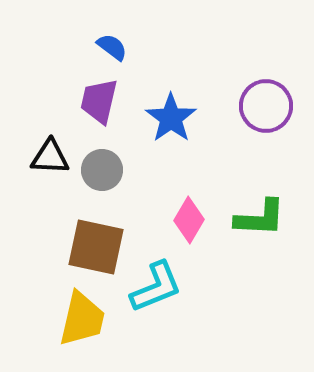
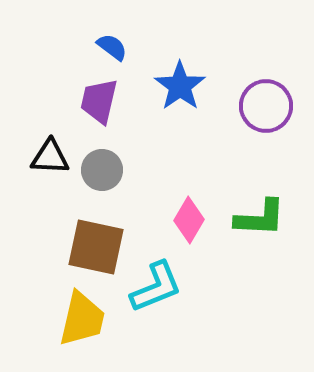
blue star: moved 9 px right, 32 px up
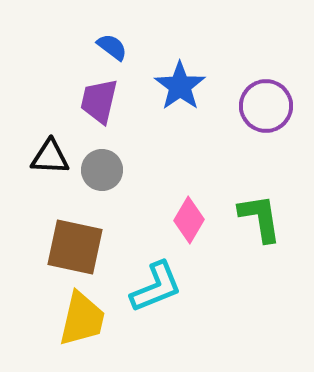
green L-shape: rotated 102 degrees counterclockwise
brown square: moved 21 px left
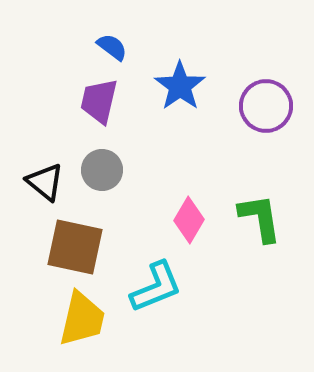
black triangle: moved 5 px left, 25 px down; rotated 36 degrees clockwise
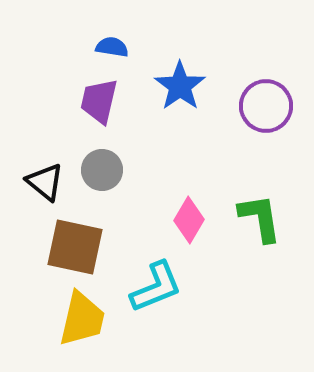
blue semicircle: rotated 28 degrees counterclockwise
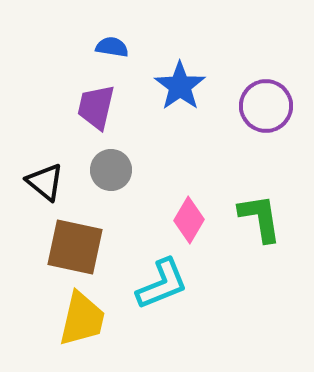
purple trapezoid: moved 3 px left, 6 px down
gray circle: moved 9 px right
cyan L-shape: moved 6 px right, 3 px up
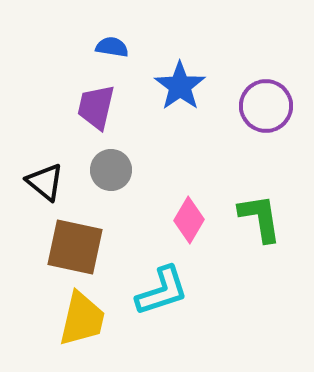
cyan L-shape: moved 7 px down; rotated 4 degrees clockwise
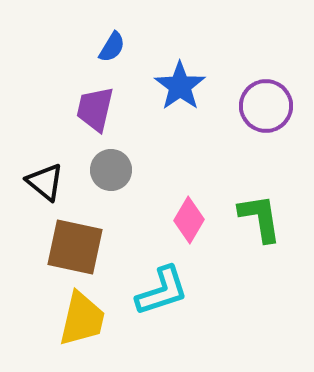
blue semicircle: rotated 112 degrees clockwise
purple trapezoid: moved 1 px left, 2 px down
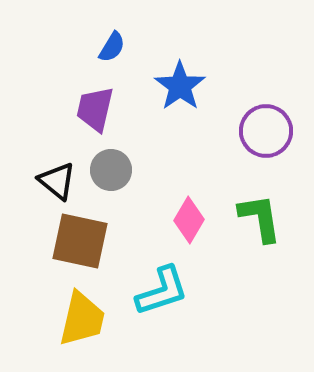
purple circle: moved 25 px down
black triangle: moved 12 px right, 1 px up
brown square: moved 5 px right, 6 px up
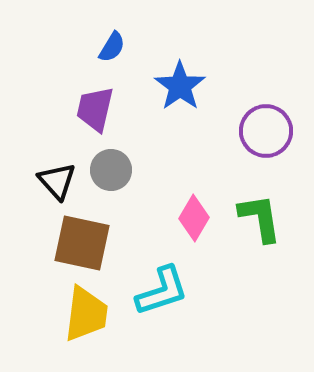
black triangle: rotated 9 degrees clockwise
pink diamond: moved 5 px right, 2 px up
brown square: moved 2 px right, 2 px down
yellow trapezoid: moved 4 px right, 5 px up; rotated 6 degrees counterclockwise
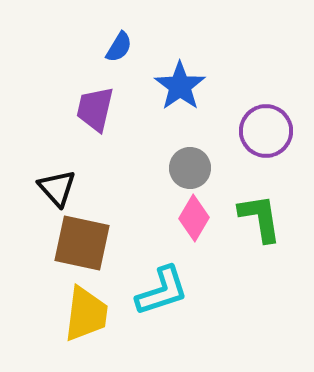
blue semicircle: moved 7 px right
gray circle: moved 79 px right, 2 px up
black triangle: moved 7 px down
